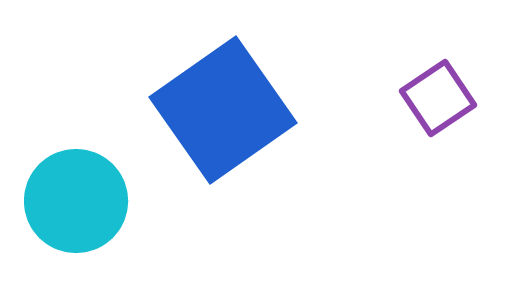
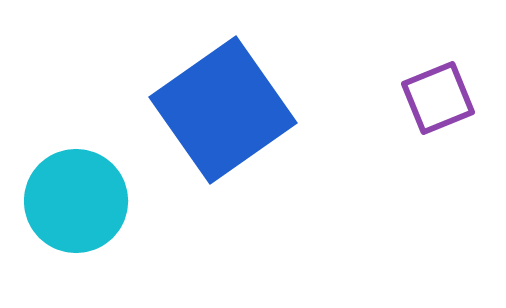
purple square: rotated 12 degrees clockwise
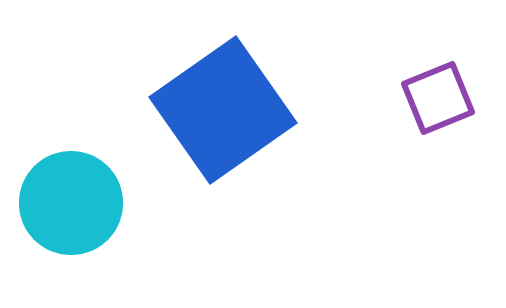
cyan circle: moved 5 px left, 2 px down
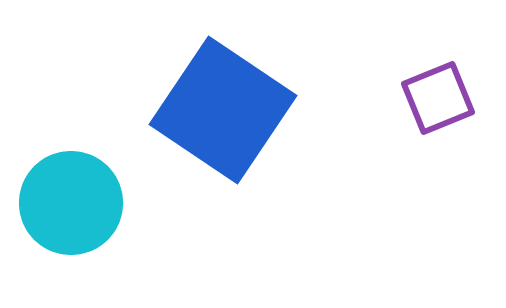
blue square: rotated 21 degrees counterclockwise
